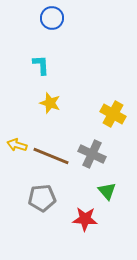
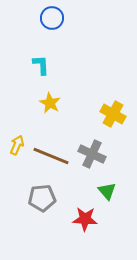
yellow star: rotated 10 degrees clockwise
yellow arrow: rotated 96 degrees clockwise
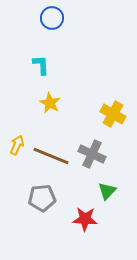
green triangle: rotated 24 degrees clockwise
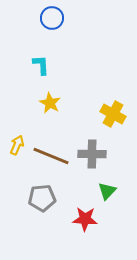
gray cross: rotated 24 degrees counterclockwise
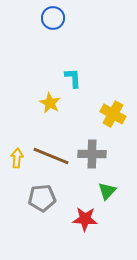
blue circle: moved 1 px right
cyan L-shape: moved 32 px right, 13 px down
yellow arrow: moved 13 px down; rotated 18 degrees counterclockwise
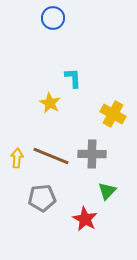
red star: rotated 25 degrees clockwise
